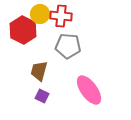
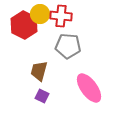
red hexagon: moved 1 px right, 5 px up
pink ellipse: moved 2 px up
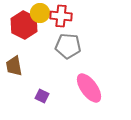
yellow circle: moved 1 px up
brown trapezoid: moved 25 px left, 5 px up; rotated 25 degrees counterclockwise
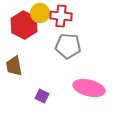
pink ellipse: rotated 40 degrees counterclockwise
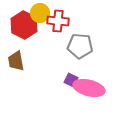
red cross: moved 3 px left, 5 px down
gray pentagon: moved 12 px right
brown trapezoid: moved 2 px right, 5 px up
purple square: moved 29 px right, 16 px up
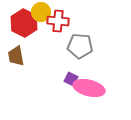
yellow circle: moved 1 px right, 1 px up
red hexagon: moved 2 px up
brown trapezoid: moved 5 px up
purple square: moved 1 px up
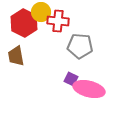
pink ellipse: moved 1 px down
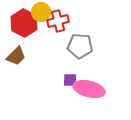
red cross: rotated 20 degrees counterclockwise
brown trapezoid: rotated 125 degrees counterclockwise
purple square: moved 1 px left, 1 px down; rotated 24 degrees counterclockwise
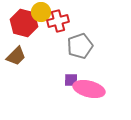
red hexagon: rotated 12 degrees counterclockwise
gray pentagon: rotated 25 degrees counterclockwise
purple square: moved 1 px right
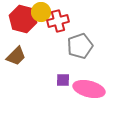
red hexagon: moved 1 px left, 4 px up
purple square: moved 8 px left
